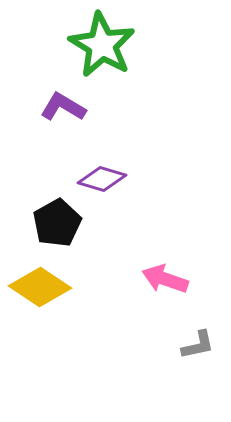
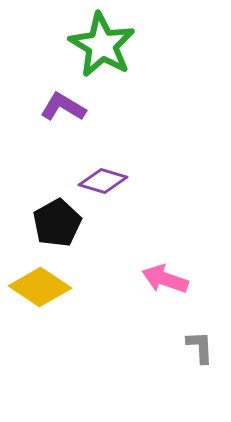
purple diamond: moved 1 px right, 2 px down
gray L-shape: moved 2 px right, 2 px down; rotated 81 degrees counterclockwise
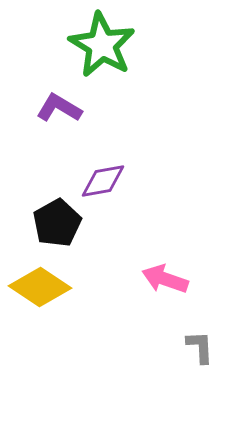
purple L-shape: moved 4 px left, 1 px down
purple diamond: rotated 27 degrees counterclockwise
